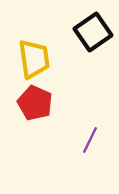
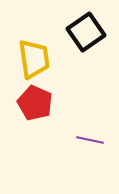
black square: moved 7 px left
purple line: rotated 76 degrees clockwise
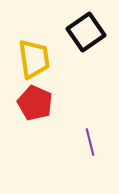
purple line: moved 2 px down; rotated 64 degrees clockwise
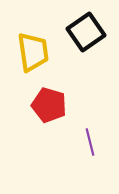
yellow trapezoid: moved 1 px left, 7 px up
red pentagon: moved 14 px right, 2 px down; rotated 8 degrees counterclockwise
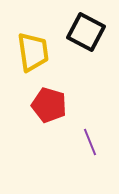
black square: rotated 27 degrees counterclockwise
purple line: rotated 8 degrees counterclockwise
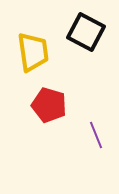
purple line: moved 6 px right, 7 px up
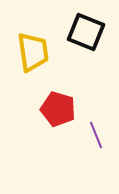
black square: rotated 6 degrees counterclockwise
red pentagon: moved 9 px right, 4 px down
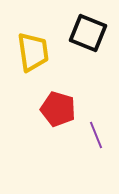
black square: moved 2 px right, 1 px down
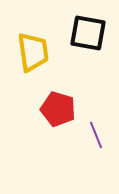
black square: rotated 12 degrees counterclockwise
